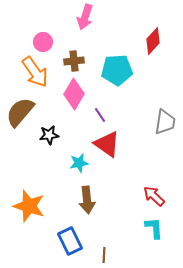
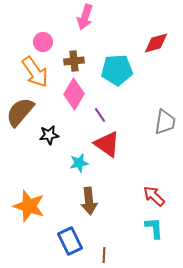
red diamond: moved 3 px right, 2 px down; rotated 32 degrees clockwise
brown arrow: moved 2 px right, 1 px down
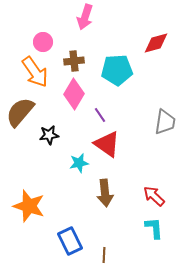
brown arrow: moved 16 px right, 8 px up
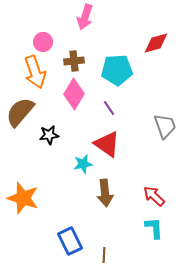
orange arrow: rotated 16 degrees clockwise
purple line: moved 9 px right, 7 px up
gray trapezoid: moved 4 px down; rotated 28 degrees counterclockwise
cyan star: moved 4 px right, 1 px down
orange star: moved 6 px left, 8 px up
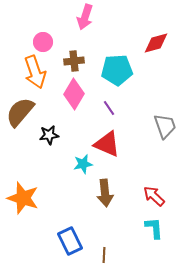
red triangle: rotated 12 degrees counterclockwise
